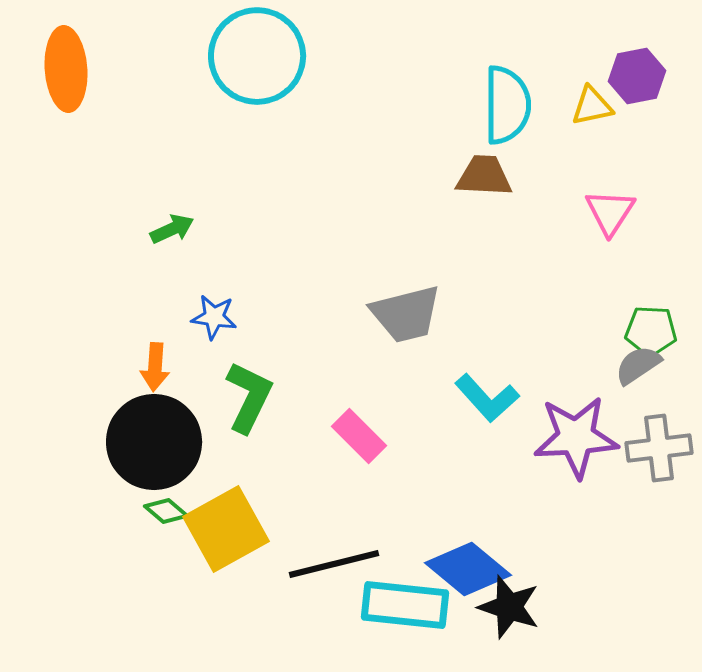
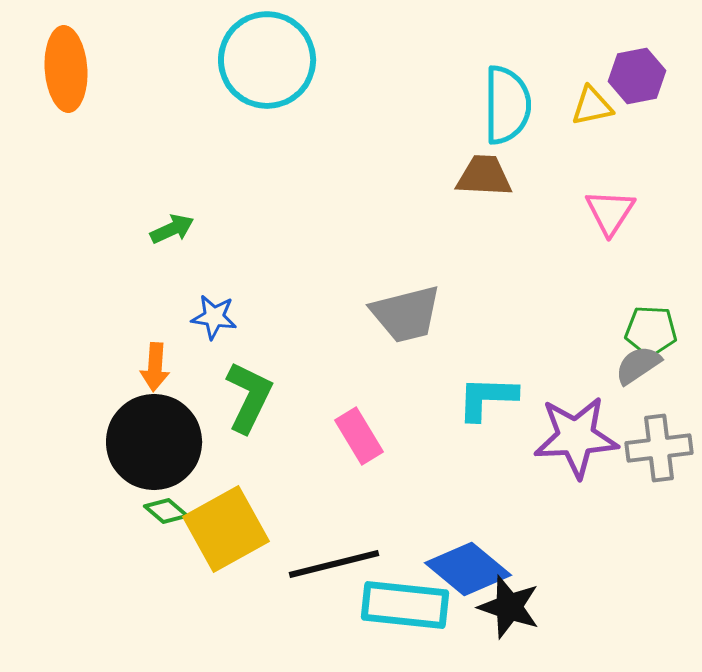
cyan circle: moved 10 px right, 4 px down
cyan L-shape: rotated 134 degrees clockwise
pink rectangle: rotated 14 degrees clockwise
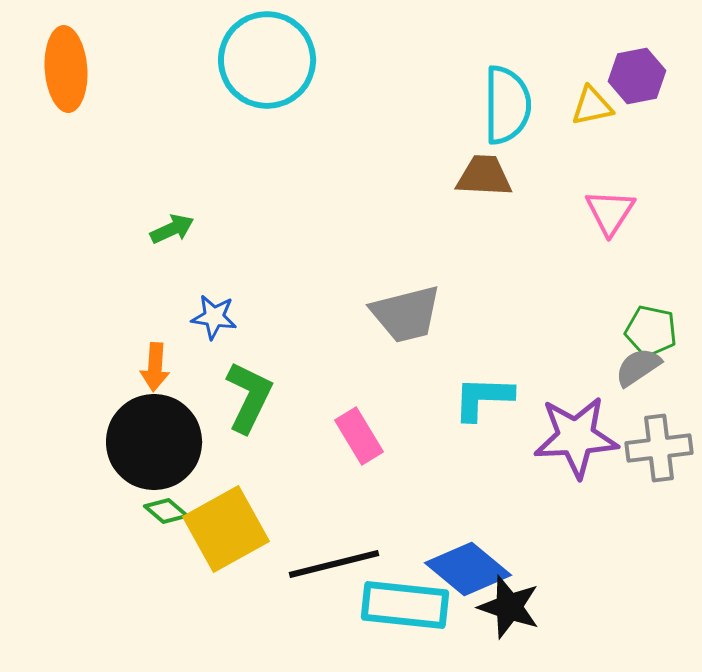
green pentagon: rotated 9 degrees clockwise
gray semicircle: moved 2 px down
cyan L-shape: moved 4 px left
